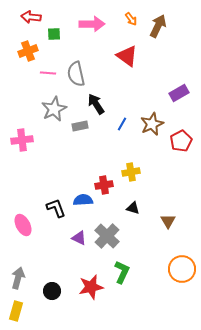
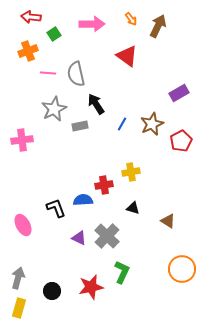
green square: rotated 32 degrees counterclockwise
brown triangle: rotated 28 degrees counterclockwise
yellow rectangle: moved 3 px right, 3 px up
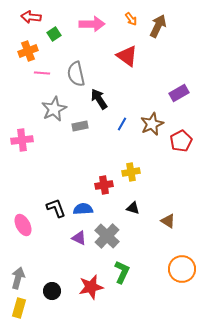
pink line: moved 6 px left
black arrow: moved 3 px right, 5 px up
blue semicircle: moved 9 px down
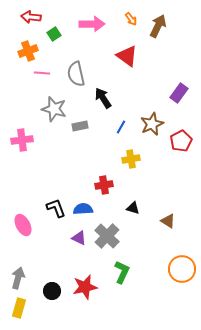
purple rectangle: rotated 24 degrees counterclockwise
black arrow: moved 4 px right, 1 px up
gray star: rotated 30 degrees counterclockwise
blue line: moved 1 px left, 3 px down
yellow cross: moved 13 px up
red star: moved 6 px left
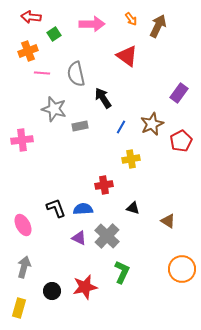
gray arrow: moved 6 px right, 11 px up
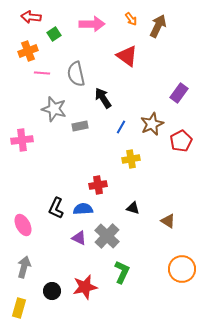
red cross: moved 6 px left
black L-shape: rotated 135 degrees counterclockwise
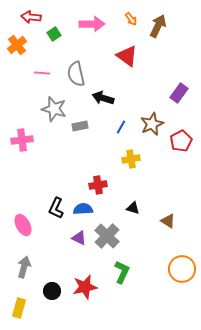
orange cross: moved 11 px left, 6 px up; rotated 18 degrees counterclockwise
black arrow: rotated 40 degrees counterclockwise
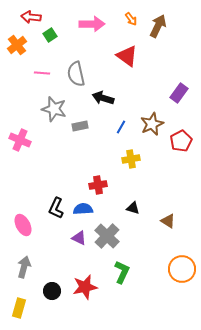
green square: moved 4 px left, 1 px down
pink cross: moved 2 px left; rotated 30 degrees clockwise
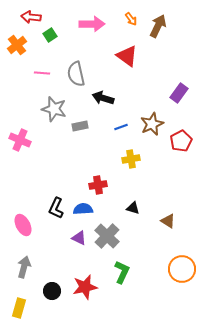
blue line: rotated 40 degrees clockwise
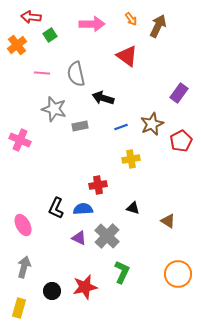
orange circle: moved 4 px left, 5 px down
